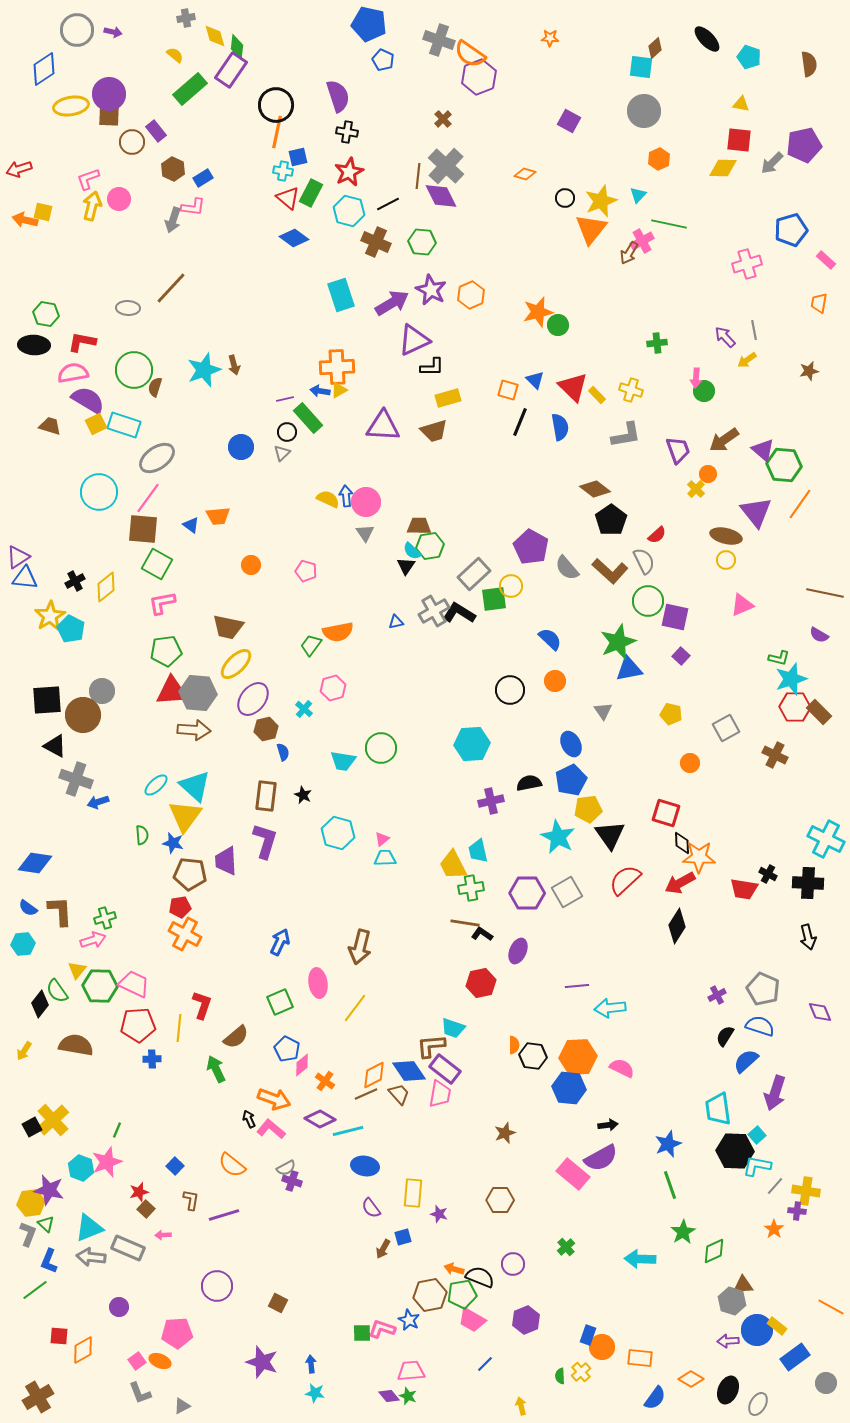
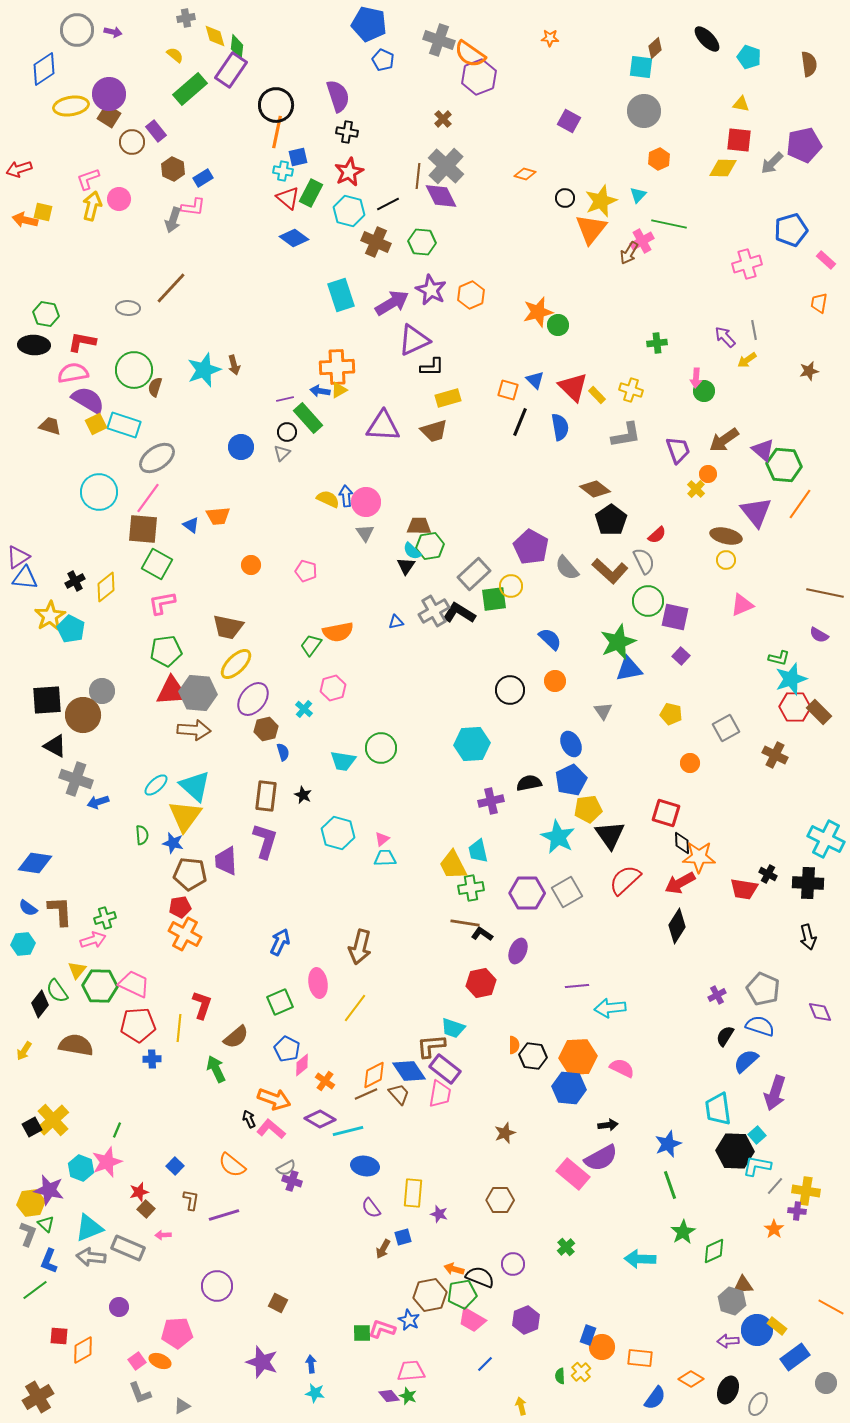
brown square at (109, 116): rotated 30 degrees clockwise
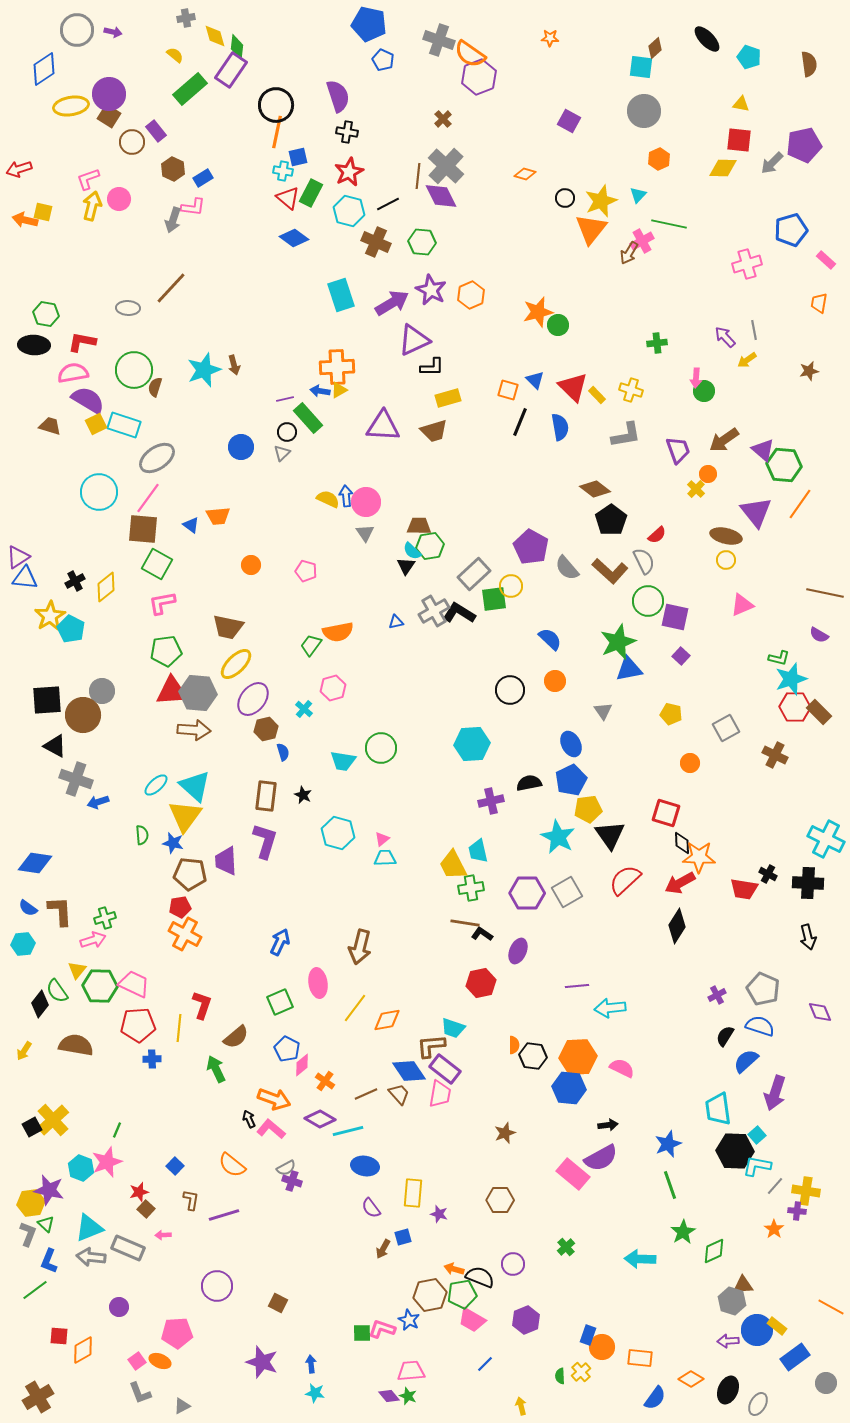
orange diamond at (374, 1075): moved 13 px right, 55 px up; rotated 16 degrees clockwise
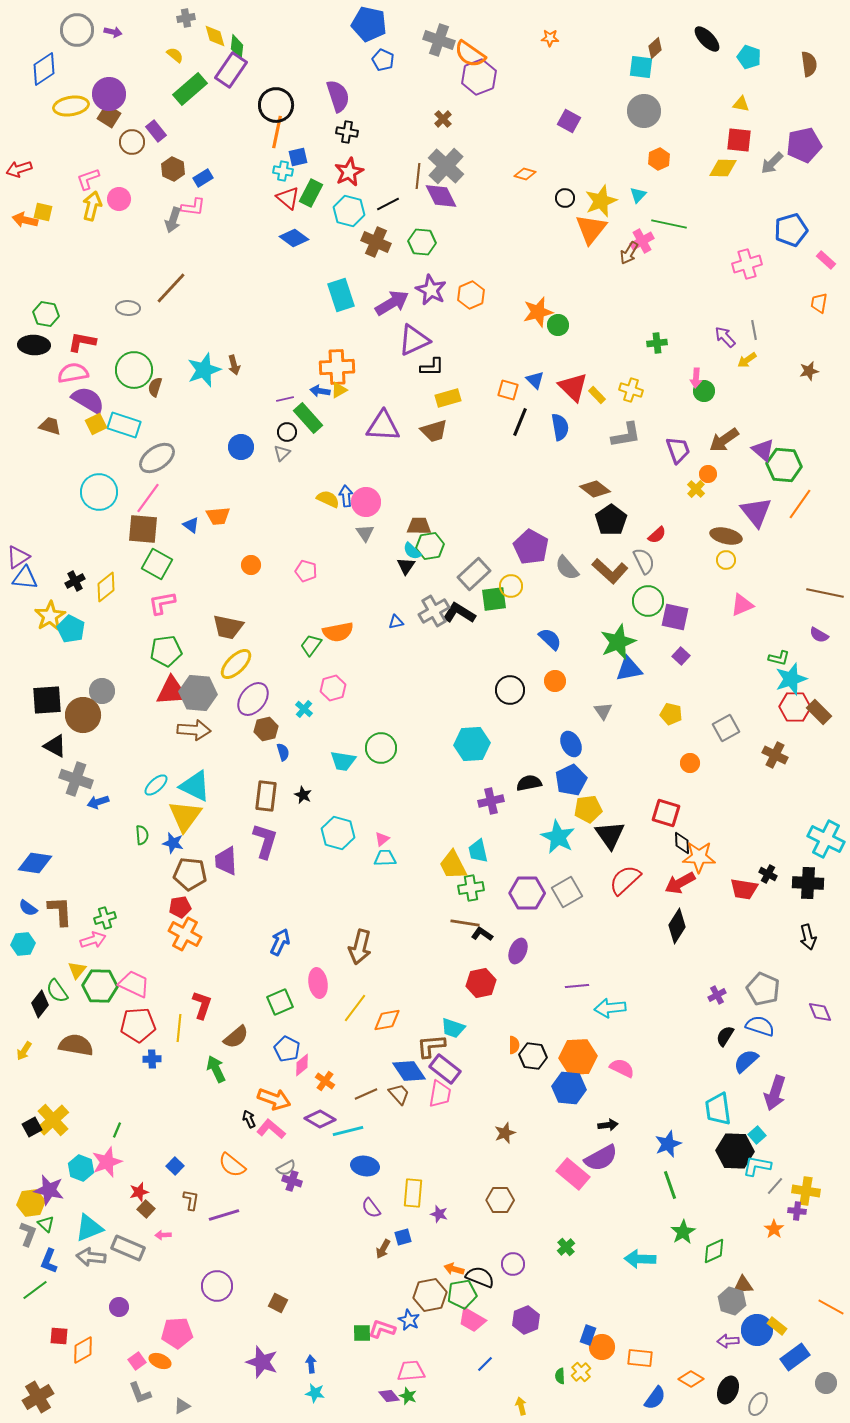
cyan triangle at (195, 786): rotated 16 degrees counterclockwise
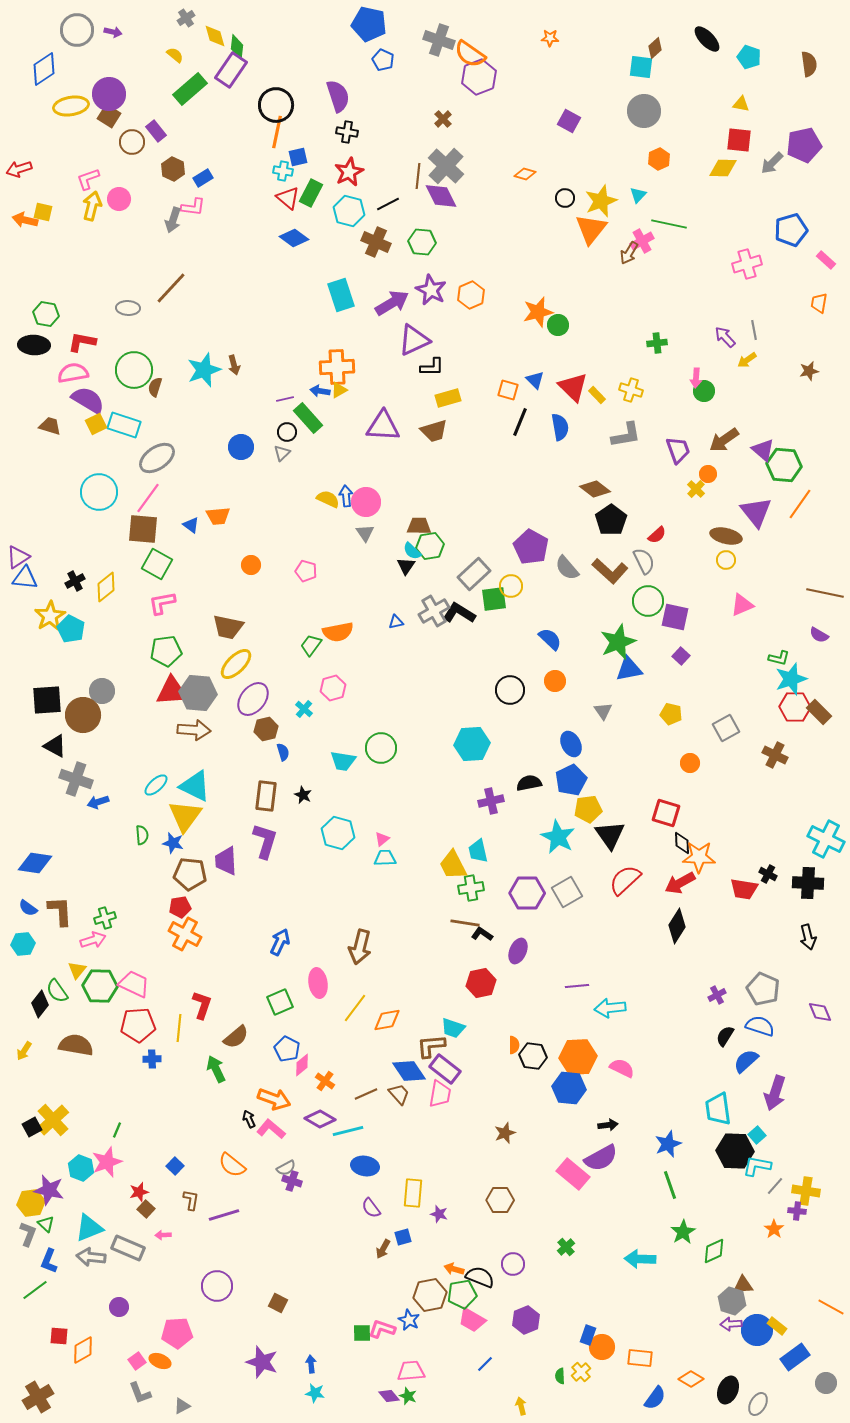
gray cross at (186, 18): rotated 24 degrees counterclockwise
purple arrow at (728, 1341): moved 3 px right, 17 px up
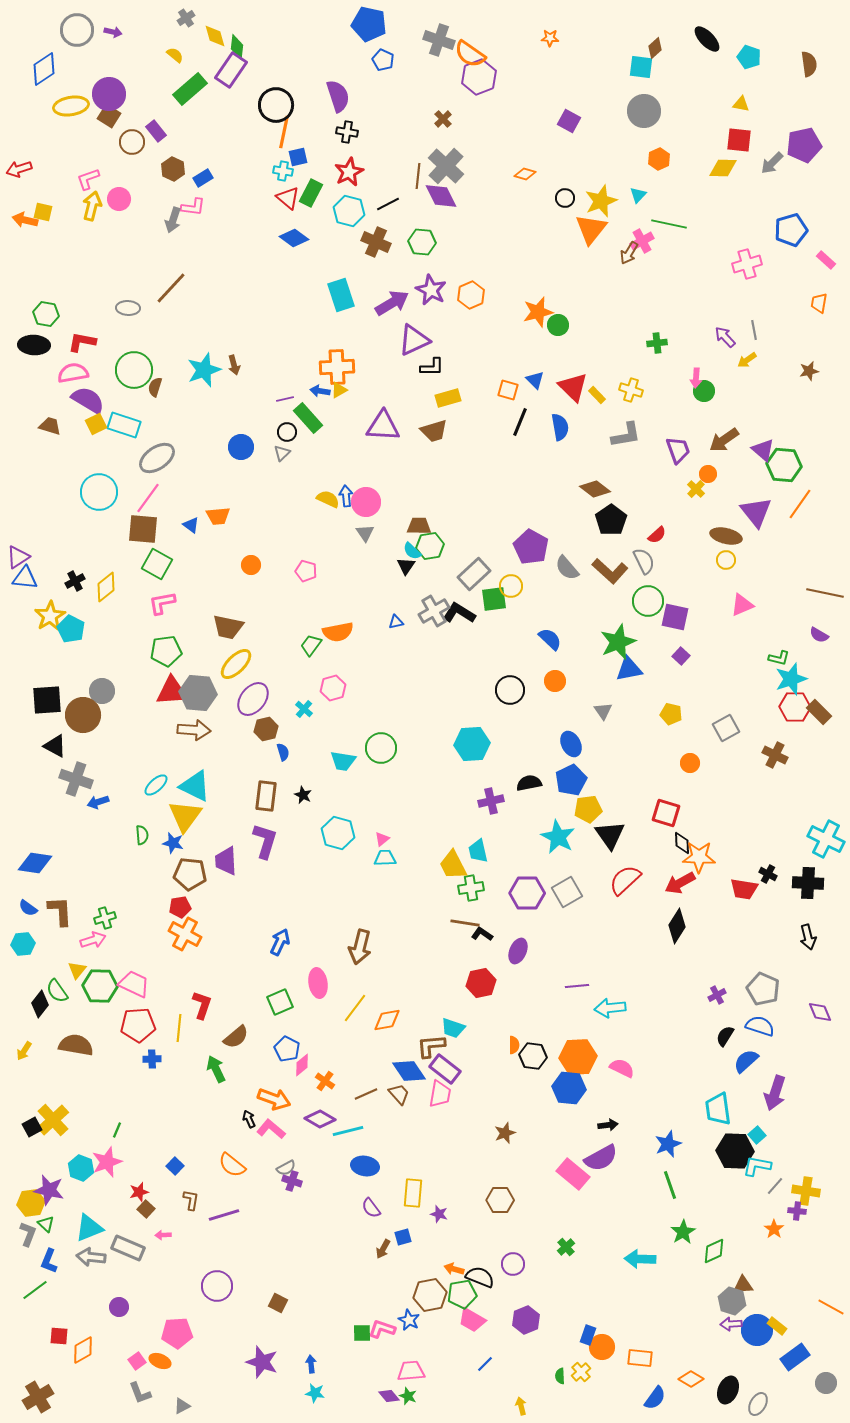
orange line at (277, 132): moved 7 px right
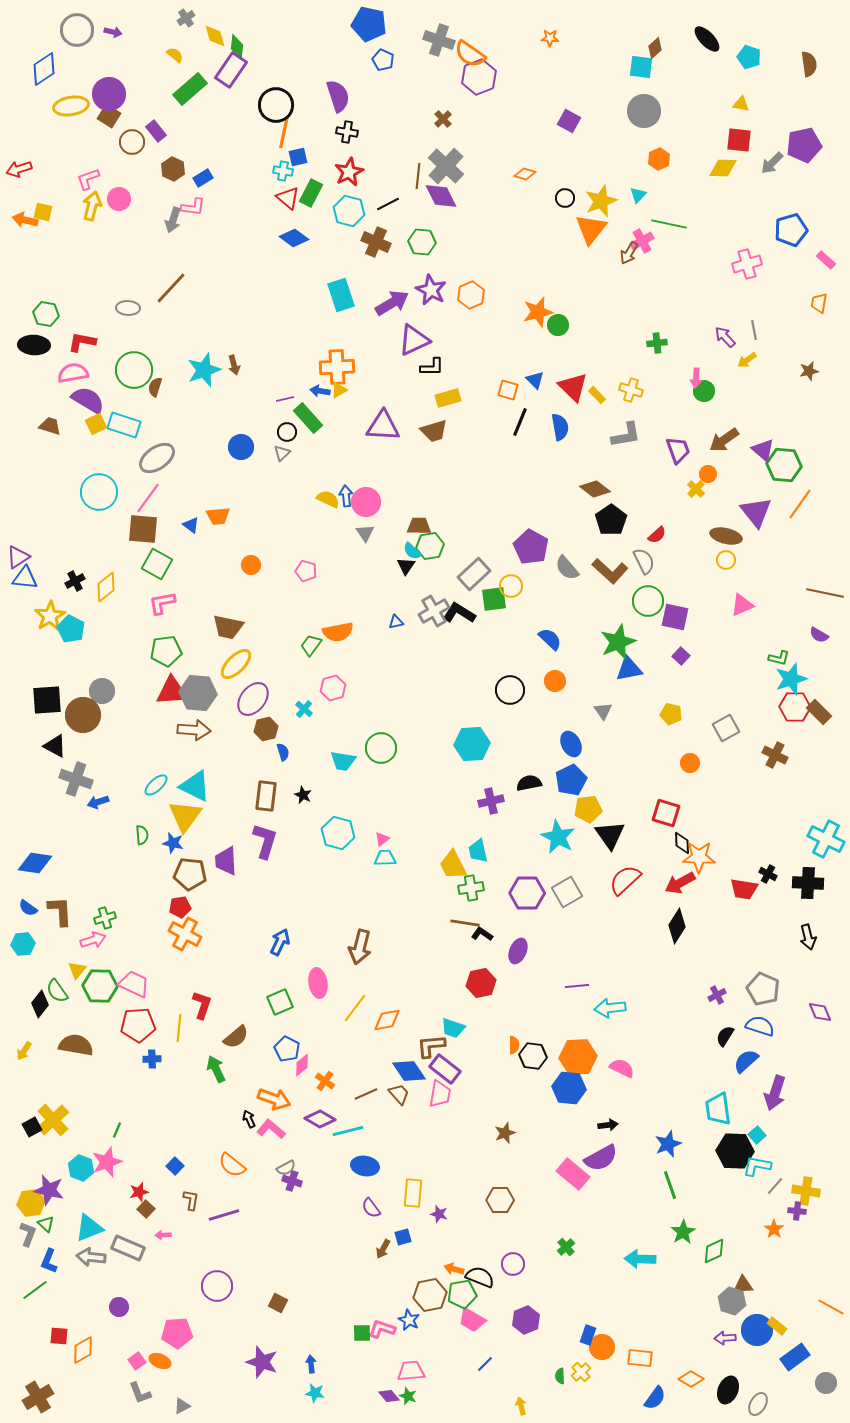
purple arrow at (731, 1324): moved 6 px left, 14 px down
